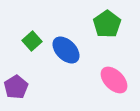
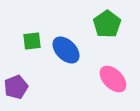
green square: rotated 36 degrees clockwise
pink ellipse: moved 1 px left, 1 px up
purple pentagon: rotated 10 degrees clockwise
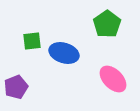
blue ellipse: moved 2 px left, 3 px down; rotated 28 degrees counterclockwise
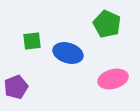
green pentagon: rotated 12 degrees counterclockwise
blue ellipse: moved 4 px right
pink ellipse: rotated 60 degrees counterclockwise
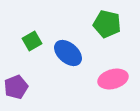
green pentagon: rotated 12 degrees counterclockwise
green square: rotated 24 degrees counterclockwise
blue ellipse: rotated 24 degrees clockwise
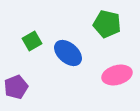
pink ellipse: moved 4 px right, 4 px up
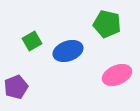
blue ellipse: moved 2 px up; rotated 60 degrees counterclockwise
pink ellipse: rotated 8 degrees counterclockwise
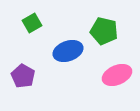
green pentagon: moved 3 px left, 7 px down
green square: moved 18 px up
purple pentagon: moved 7 px right, 11 px up; rotated 20 degrees counterclockwise
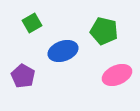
blue ellipse: moved 5 px left
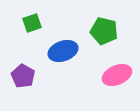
green square: rotated 12 degrees clockwise
